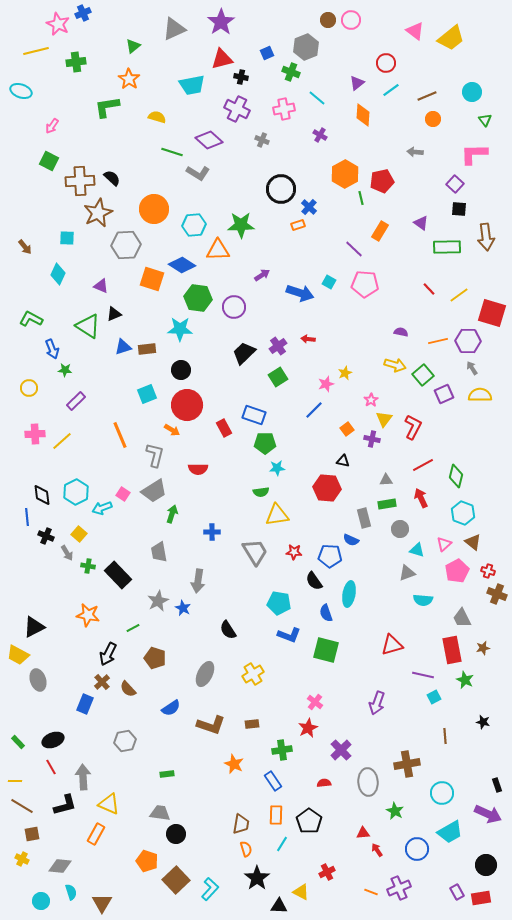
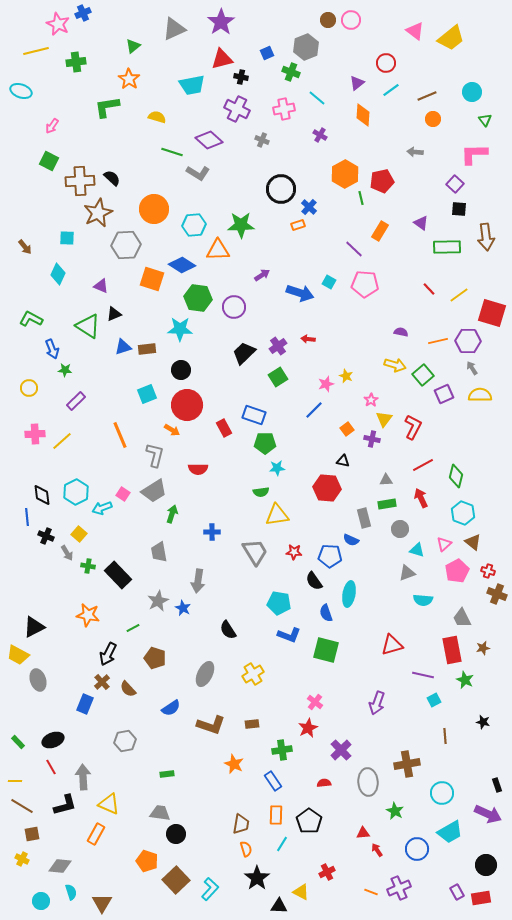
yellow star at (345, 373): moved 1 px right, 3 px down; rotated 24 degrees counterclockwise
cyan square at (434, 697): moved 3 px down
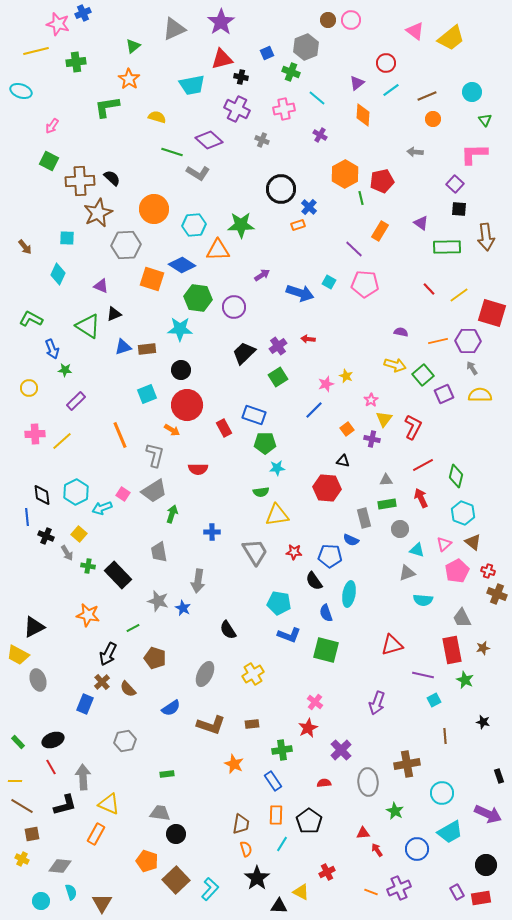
pink star at (58, 24): rotated 10 degrees counterclockwise
gray star at (158, 601): rotated 30 degrees counterclockwise
black rectangle at (497, 785): moved 2 px right, 9 px up
